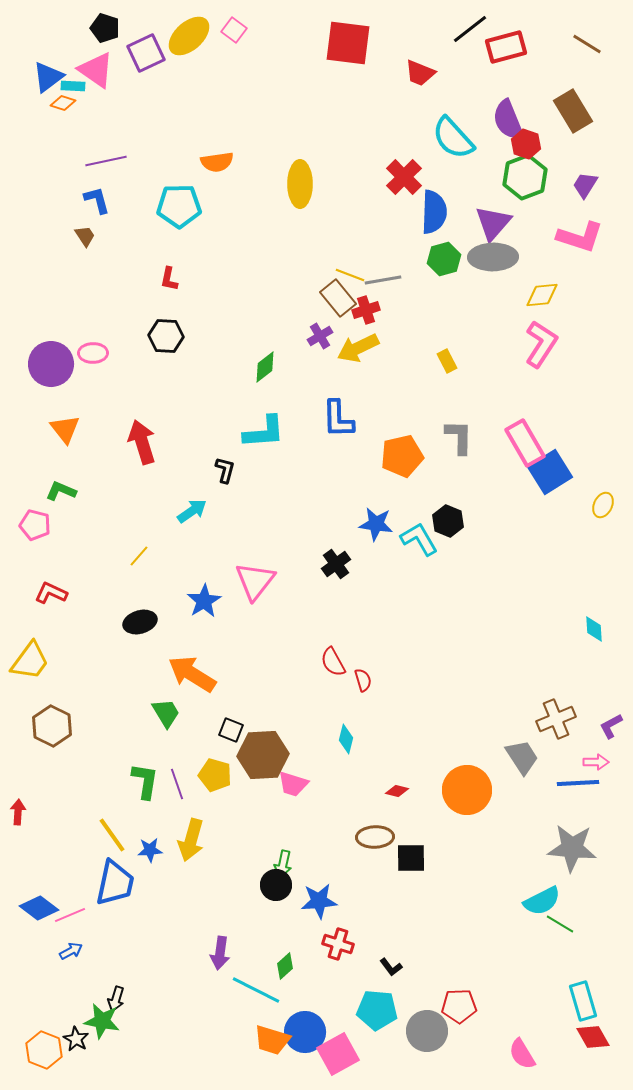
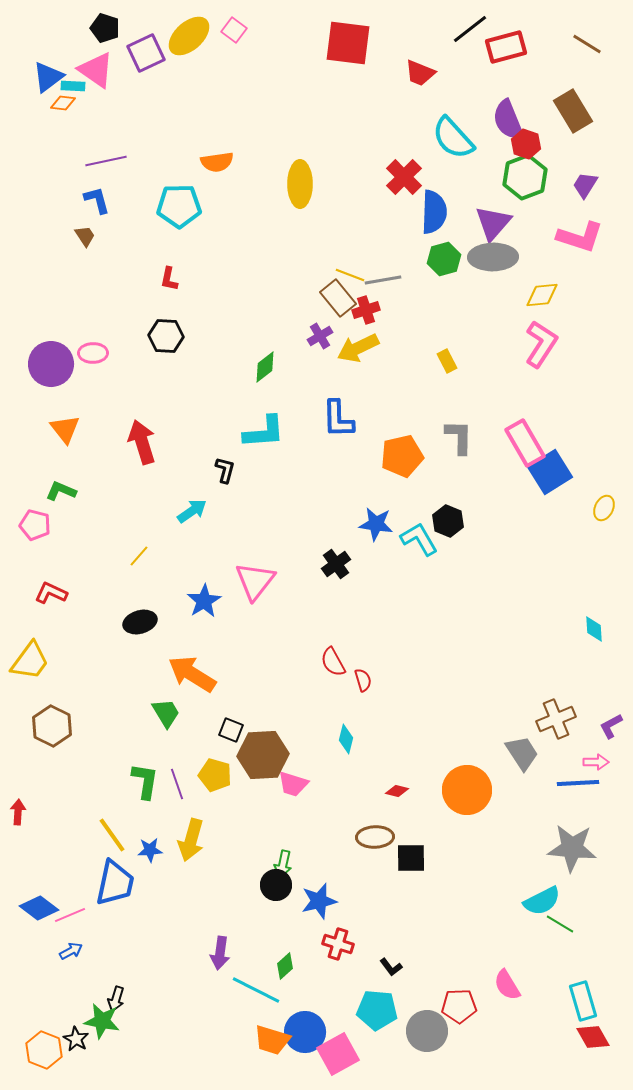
orange diamond at (63, 103): rotated 10 degrees counterclockwise
yellow ellipse at (603, 505): moved 1 px right, 3 px down
gray trapezoid at (522, 757): moved 4 px up
blue star at (319, 901): rotated 9 degrees counterclockwise
pink semicircle at (522, 1054): moved 15 px left, 69 px up
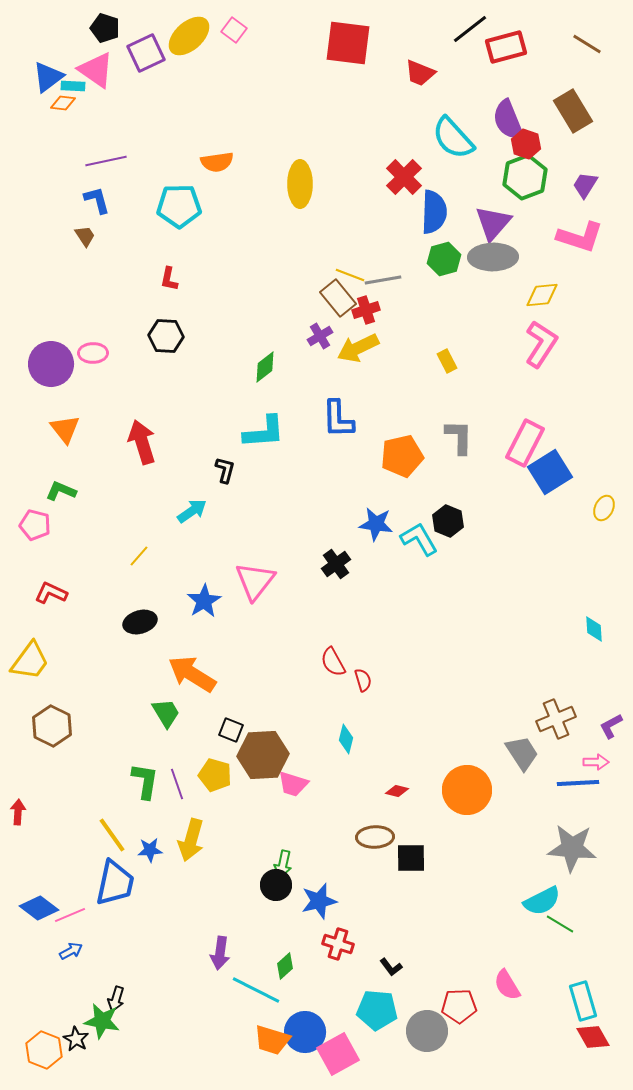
pink rectangle at (525, 443): rotated 57 degrees clockwise
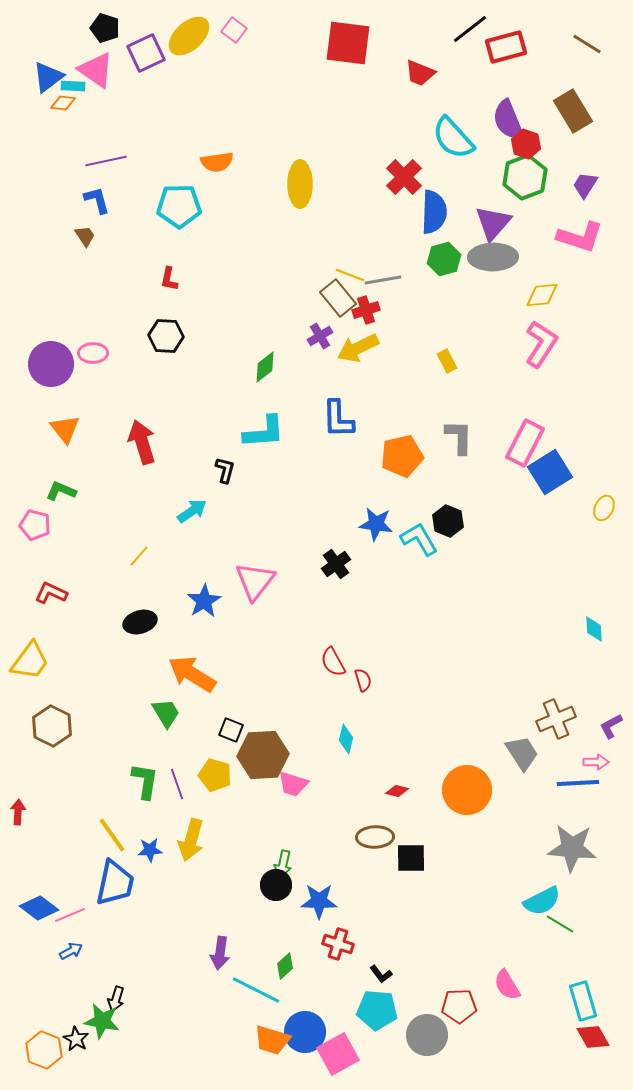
blue star at (319, 901): rotated 15 degrees clockwise
black L-shape at (391, 967): moved 10 px left, 7 px down
gray circle at (427, 1031): moved 4 px down
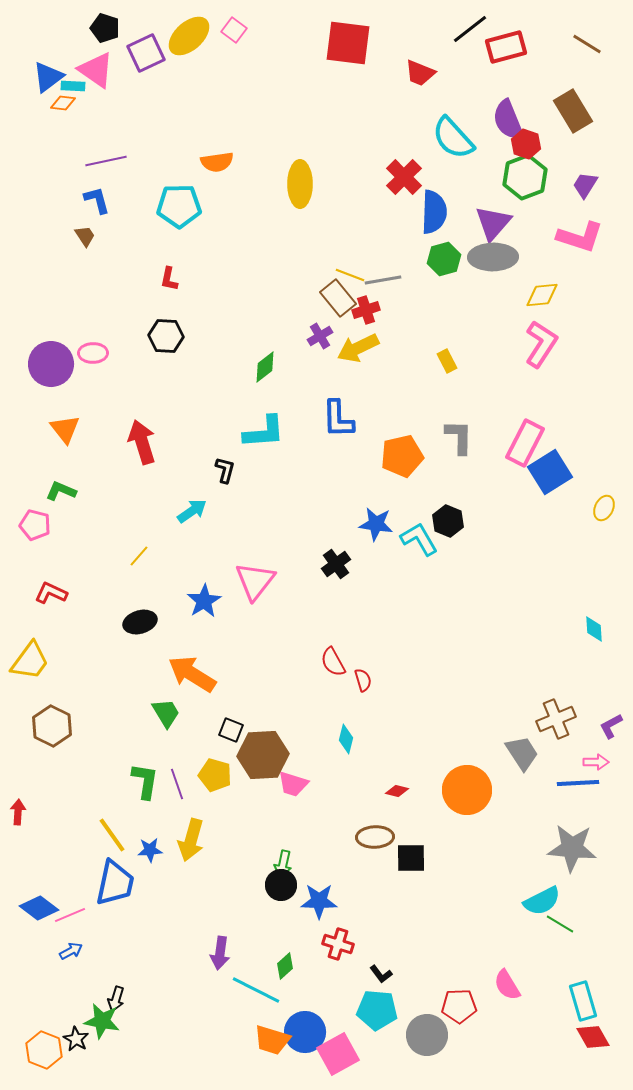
black circle at (276, 885): moved 5 px right
